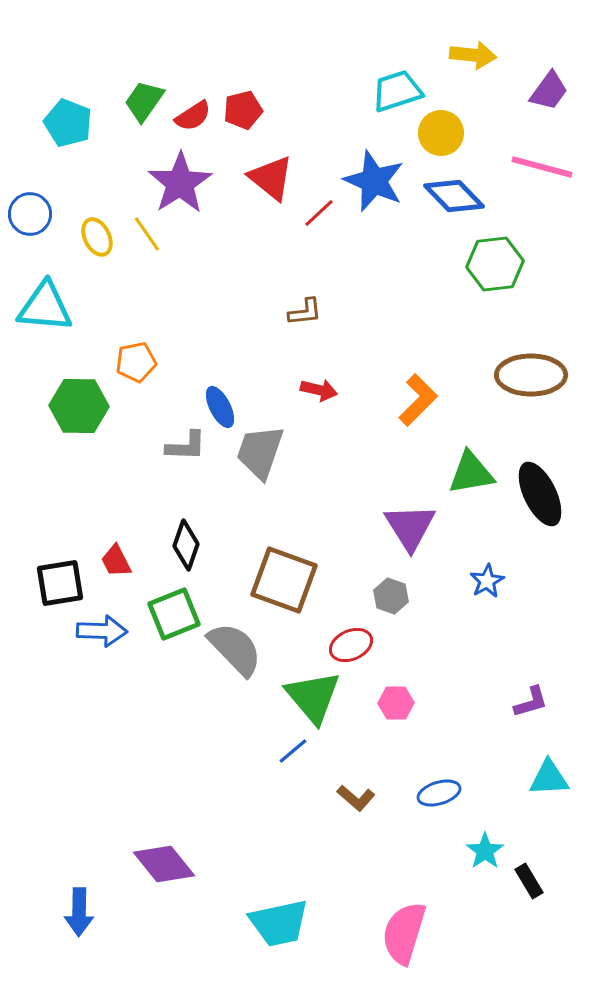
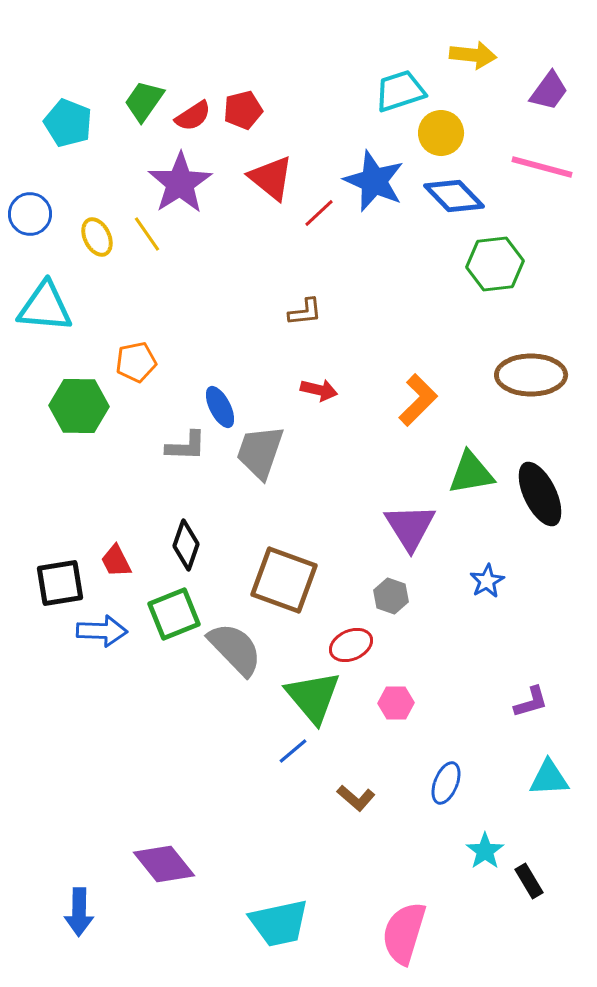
cyan trapezoid at (397, 91): moved 3 px right
blue ellipse at (439, 793): moved 7 px right, 10 px up; rotated 51 degrees counterclockwise
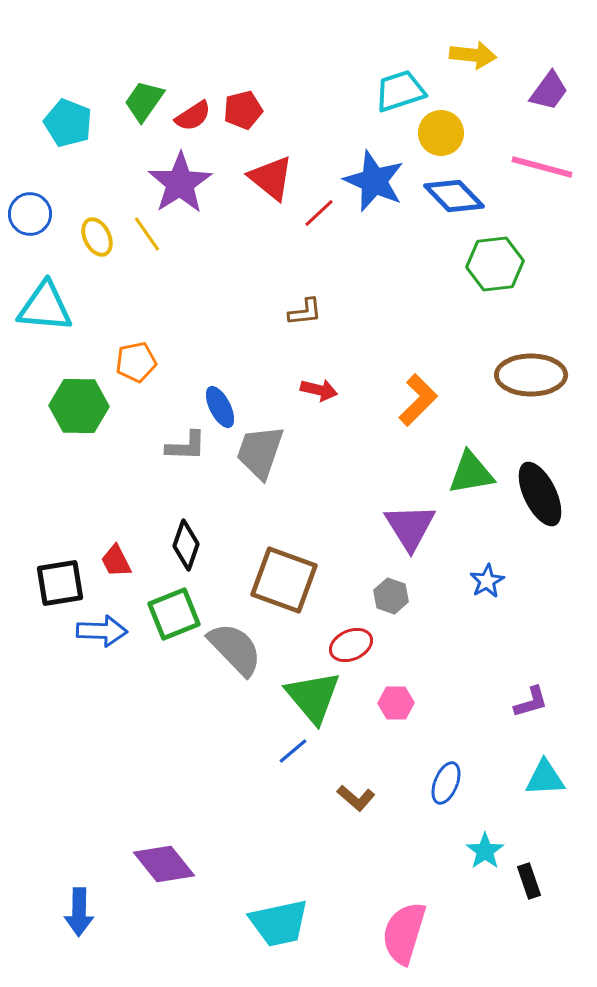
cyan triangle at (549, 778): moved 4 px left
black rectangle at (529, 881): rotated 12 degrees clockwise
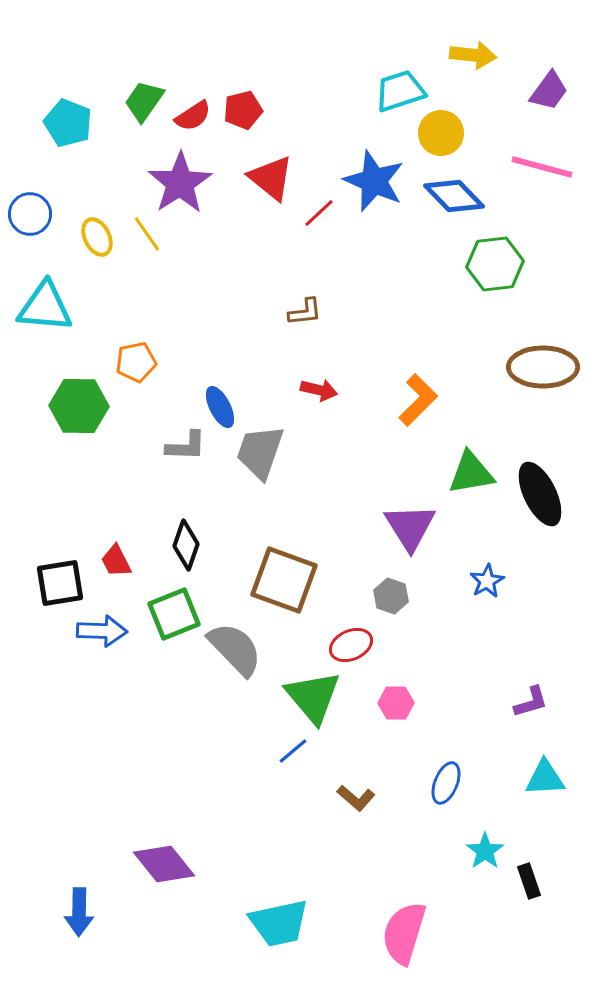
brown ellipse at (531, 375): moved 12 px right, 8 px up
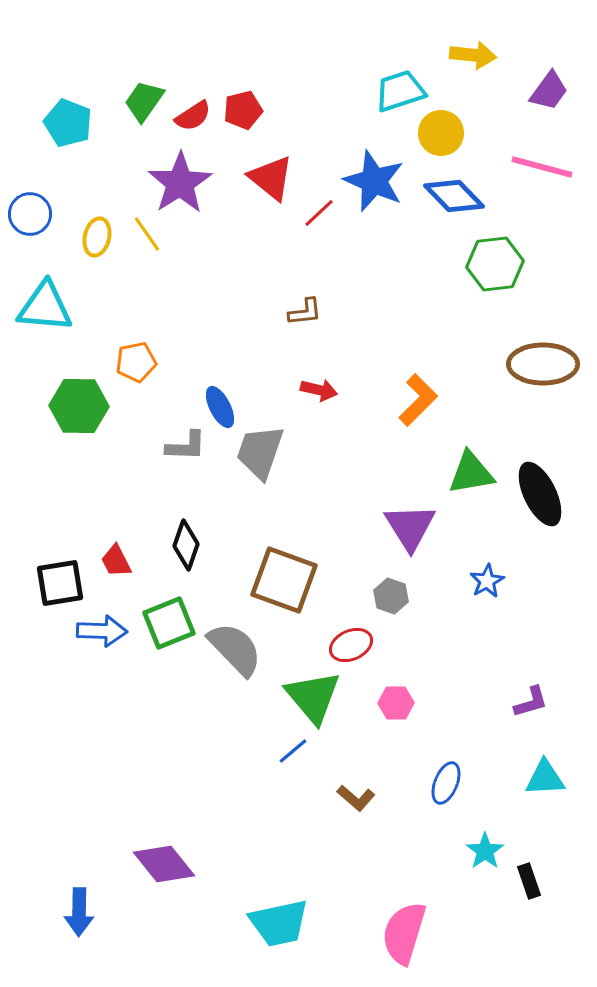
yellow ellipse at (97, 237): rotated 39 degrees clockwise
brown ellipse at (543, 367): moved 3 px up
green square at (174, 614): moved 5 px left, 9 px down
